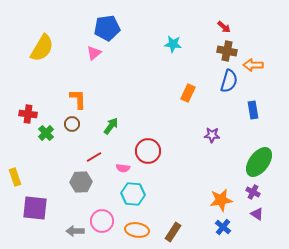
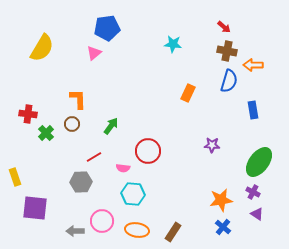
purple star: moved 10 px down
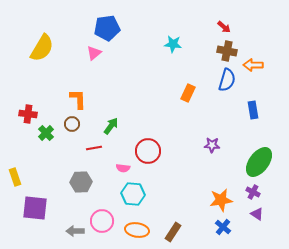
blue semicircle: moved 2 px left, 1 px up
red line: moved 9 px up; rotated 21 degrees clockwise
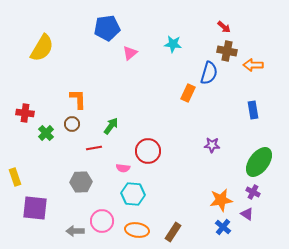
pink triangle: moved 36 px right
blue semicircle: moved 18 px left, 7 px up
red cross: moved 3 px left, 1 px up
purple triangle: moved 10 px left
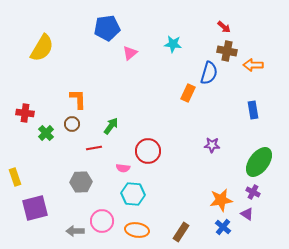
purple square: rotated 20 degrees counterclockwise
brown rectangle: moved 8 px right
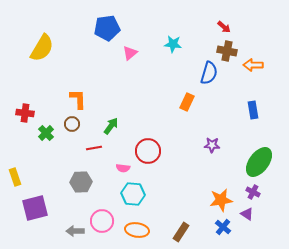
orange rectangle: moved 1 px left, 9 px down
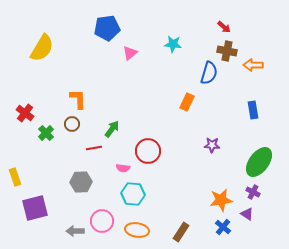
red cross: rotated 30 degrees clockwise
green arrow: moved 1 px right, 3 px down
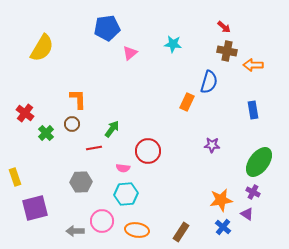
blue semicircle: moved 9 px down
cyan hexagon: moved 7 px left; rotated 10 degrees counterclockwise
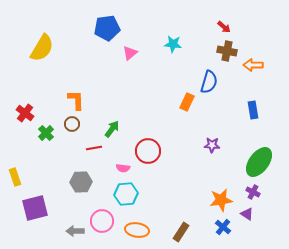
orange L-shape: moved 2 px left, 1 px down
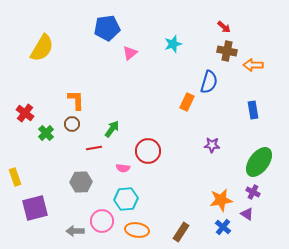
cyan star: rotated 24 degrees counterclockwise
cyan hexagon: moved 5 px down
